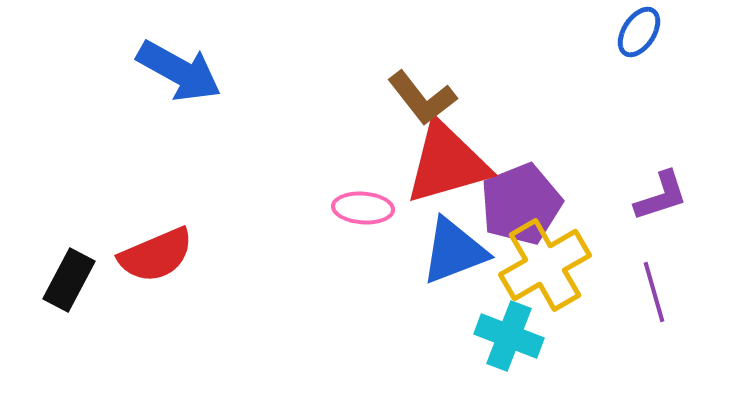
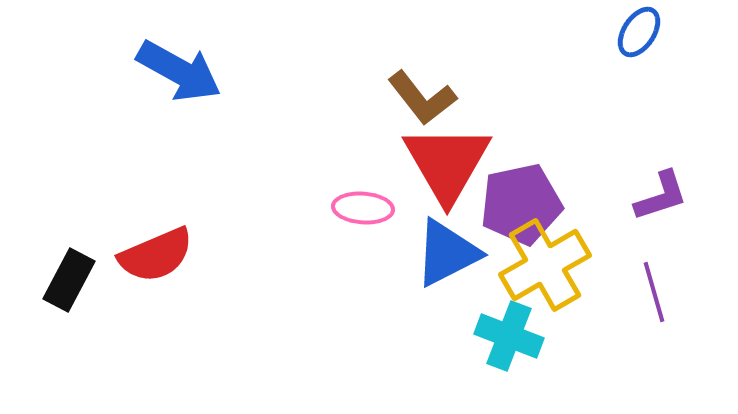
red triangle: rotated 44 degrees counterclockwise
purple pentagon: rotated 10 degrees clockwise
blue triangle: moved 7 px left, 2 px down; rotated 6 degrees counterclockwise
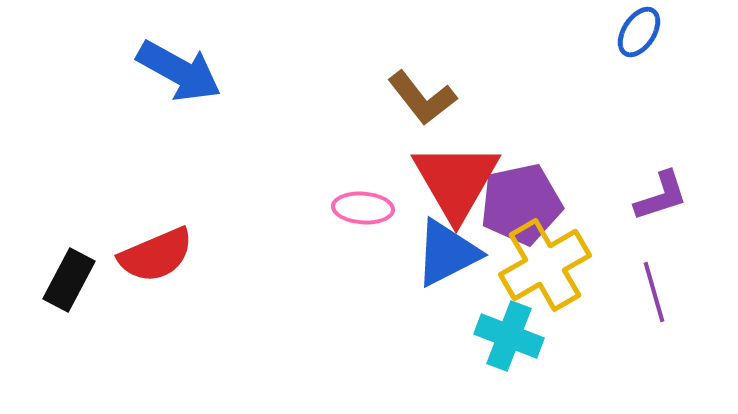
red triangle: moved 9 px right, 18 px down
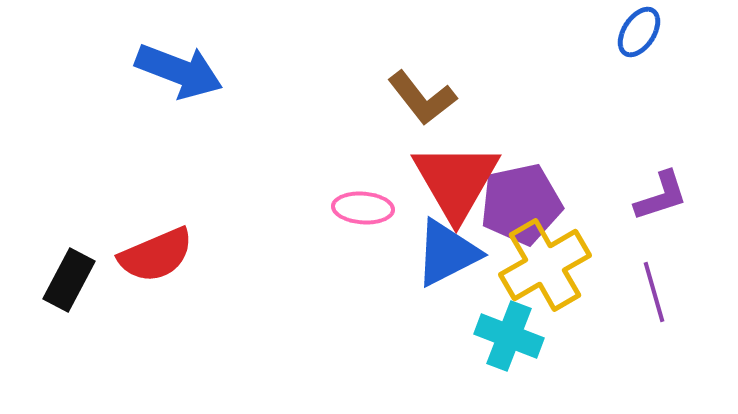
blue arrow: rotated 8 degrees counterclockwise
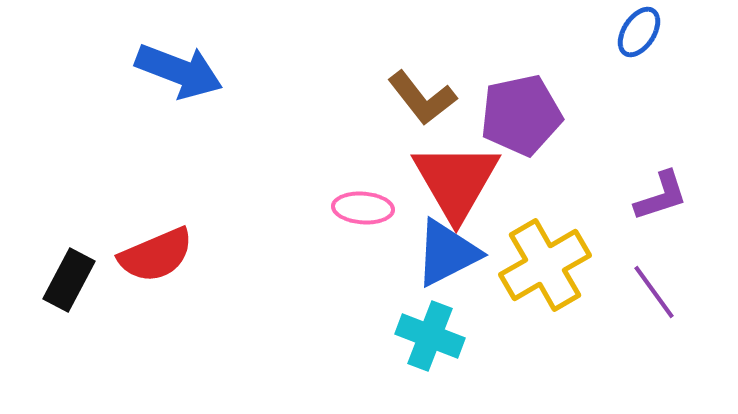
purple pentagon: moved 89 px up
purple line: rotated 20 degrees counterclockwise
cyan cross: moved 79 px left
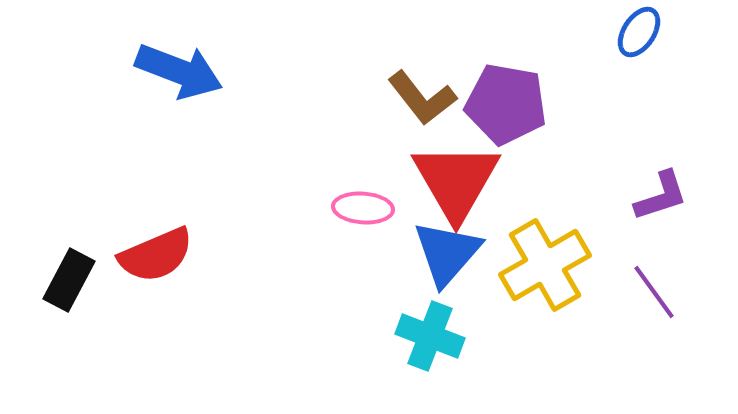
purple pentagon: moved 15 px left, 11 px up; rotated 22 degrees clockwise
blue triangle: rotated 22 degrees counterclockwise
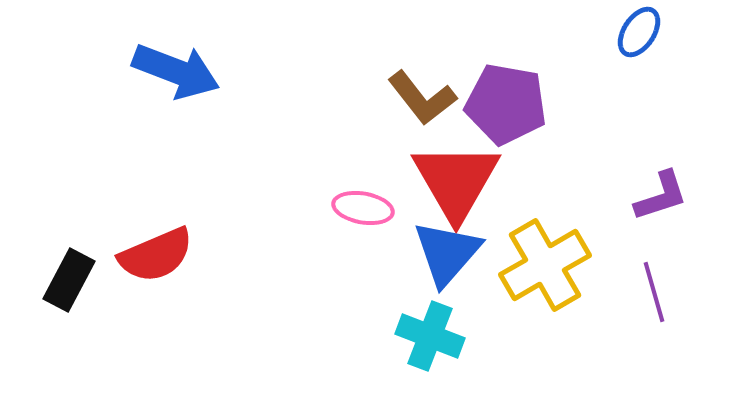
blue arrow: moved 3 px left
pink ellipse: rotated 6 degrees clockwise
purple line: rotated 20 degrees clockwise
